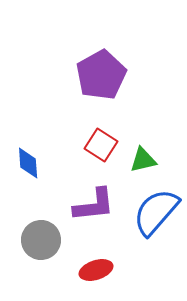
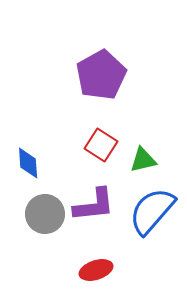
blue semicircle: moved 4 px left, 1 px up
gray circle: moved 4 px right, 26 px up
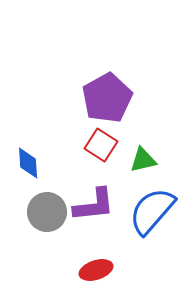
purple pentagon: moved 6 px right, 23 px down
gray circle: moved 2 px right, 2 px up
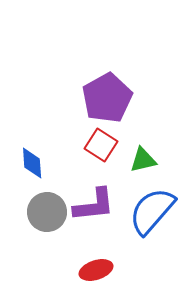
blue diamond: moved 4 px right
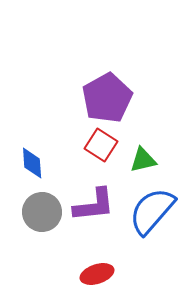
gray circle: moved 5 px left
red ellipse: moved 1 px right, 4 px down
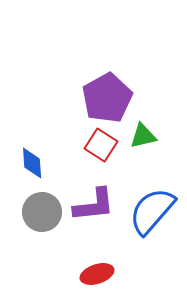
green triangle: moved 24 px up
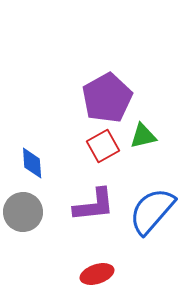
red square: moved 2 px right, 1 px down; rotated 28 degrees clockwise
gray circle: moved 19 px left
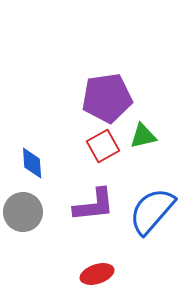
purple pentagon: rotated 21 degrees clockwise
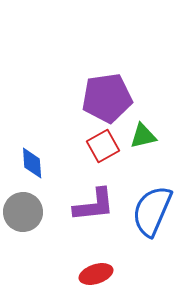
blue semicircle: rotated 18 degrees counterclockwise
red ellipse: moved 1 px left
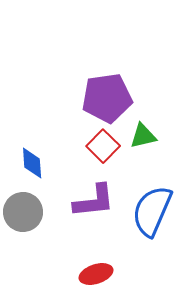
red square: rotated 16 degrees counterclockwise
purple L-shape: moved 4 px up
